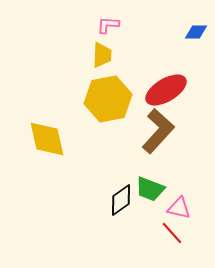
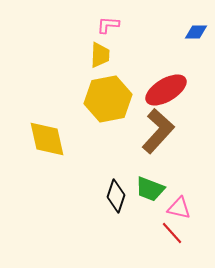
yellow trapezoid: moved 2 px left
black diamond: moved 5 px left, 4 px up; rotated 36 degrees counterclockwise
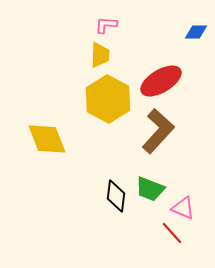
pink L-shape: moved 2 px left
red ellipse: moved 5 px left, 9 px up
yellow hexagon: rotated 21 degrees counterclockwise
yellow diamond: rotated 9 degrees counterclockwise
black diamond: rotated 12 degrees counterclockwise
pink triangle: moved 4 px right; rotated 10 degrees clockwise
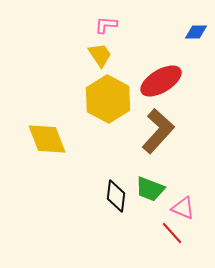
yellow trapezoid: rotated 36 degrees counterclockwise
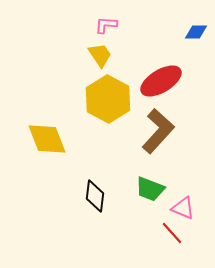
black diamond: moved 21 px left
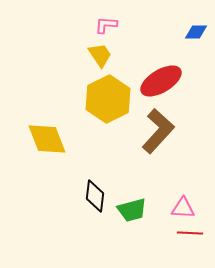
yellow hexagon: rotated 6 degrees clockwise
green trapezoid: moved 18 px left, 21 px down; rotated 36 degrees counterclockwise
pink triangle: rotated 20 degrees counterclockwise
red line: moved 18 px right; rotated 45 degrees counterclockwise
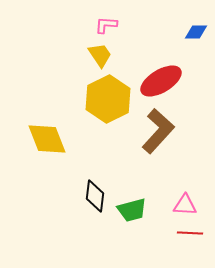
pink triangle: moved 2 px right, 3 px up
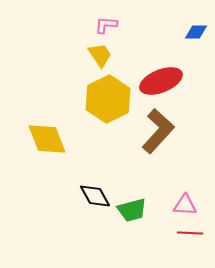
red ellipse: rotated 9 degrees clockwise
black diamond: rotated 36 degrees counterclockwise
